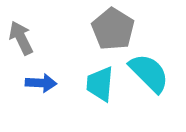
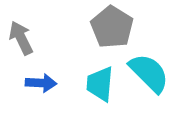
gray pentagon: moved 1 px left, 2 px up
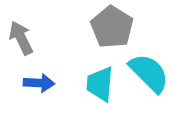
blue arrow: moved 2 px left
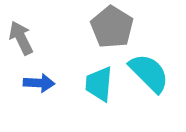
cyan trapezoid: moved 1 px left
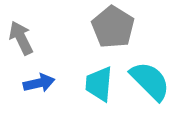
gray pentagon: moved 1 px right
cyan semicircle: moved 1 px right, 8 px down
blue arrow: rotated 16 degrees counterclockwise
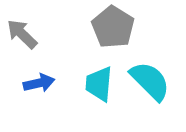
gray arrow: moved 1 px right, 4 px up; rotated 20 degrees counterclockwise
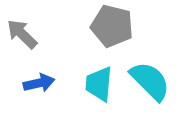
gray pentagon: moved 1 px left, 1 px up; rotated 18 degrees counterclockwise
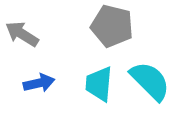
gray arrow: rotated 12 degrees counterclockwise
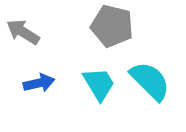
gray arrow: moved 1 px right, 2 px up
cyan trapezoid: rotated 144 degrees clockwise
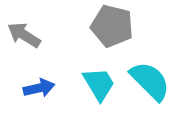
gray arrow: moved 1 px right, 3 px down
blue arrow: moved 5 px down
